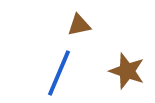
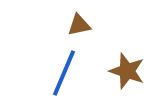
blue line: moved 5 px right
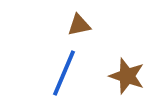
brown star: moved 5 px down
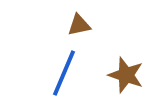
brown star: moved 1 px left, 1 px up
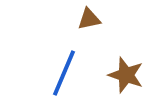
brown triangle: moved 10 px right, 6 px up
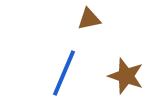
brown star: moved 1 px down
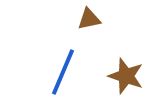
blue line: moved 1 px left, 1 px up
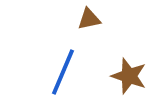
brown star: moved 3 px right
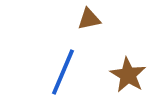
brown star: moved 1 px left, 1 px up; rotated 12 degrees clockwise
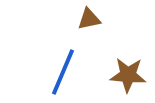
brown star: rotated 27 degrees counterclockwise
